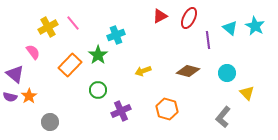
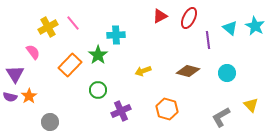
cyan cross: rotated 18 degrees clockwise
purple triangle: rotated 18 degrees clockwise
yellow triangle: moved 4 px right, 12 px down
gray L-shape: moved 2 px left; rotated 20 degrees clockwise
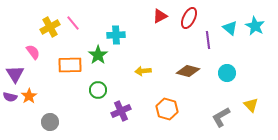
yellow cross: moved 2 px right
orange rectangle: rotated 45 degrees clockwise
yellow arrow: rotated 14 degrees clockwise
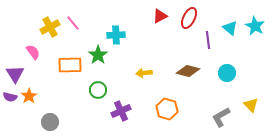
yellow arrow: moved 1 px right, 2 px down
